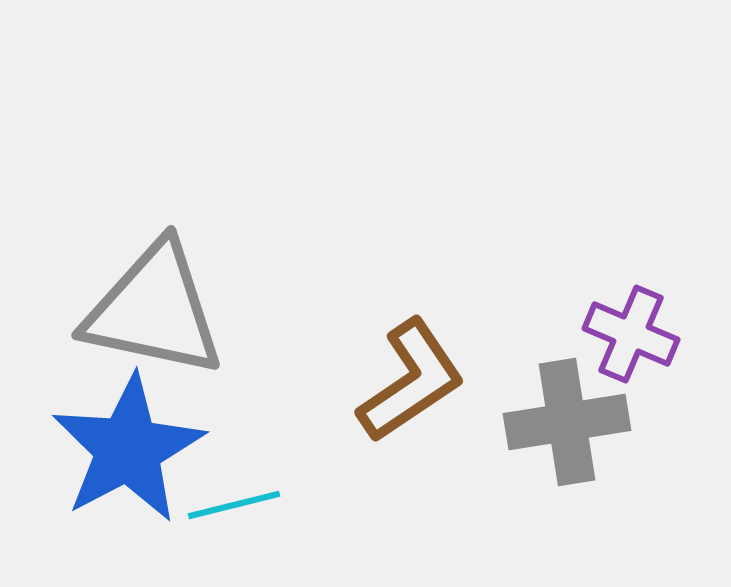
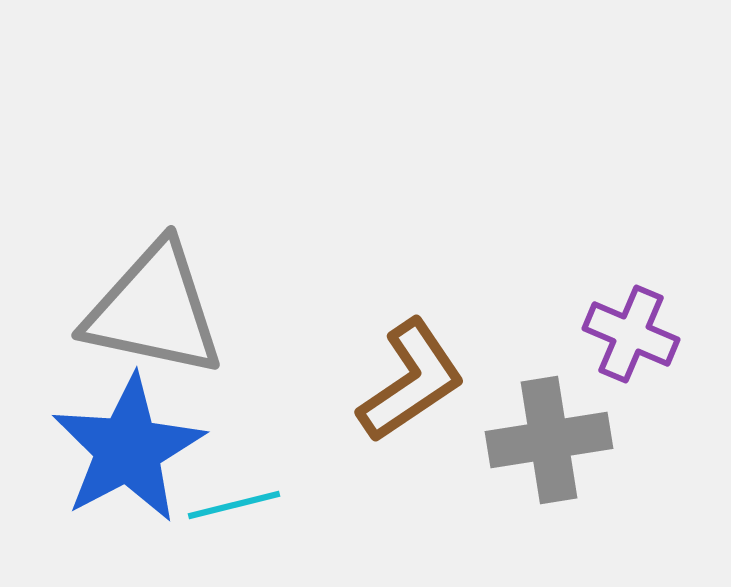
gray cross: moved 18 px left, 18 px down
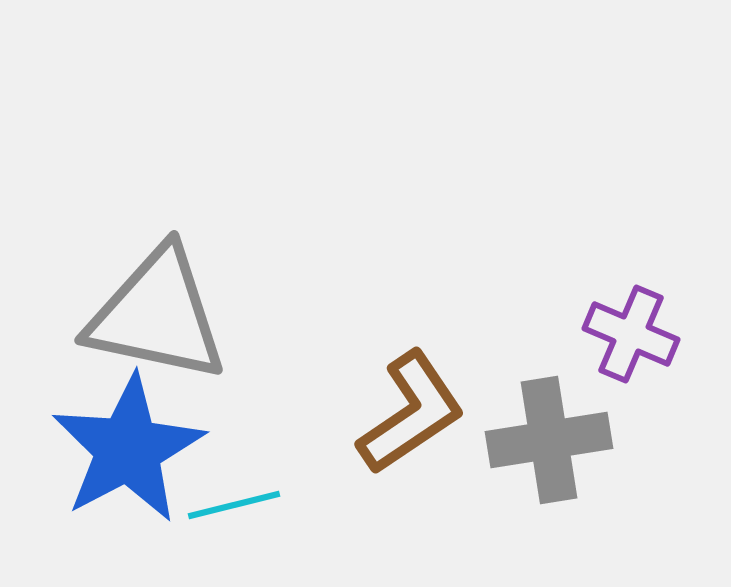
gray triangle: moved 3 px right, 5 px down
brown L-shape: moved 32 px down
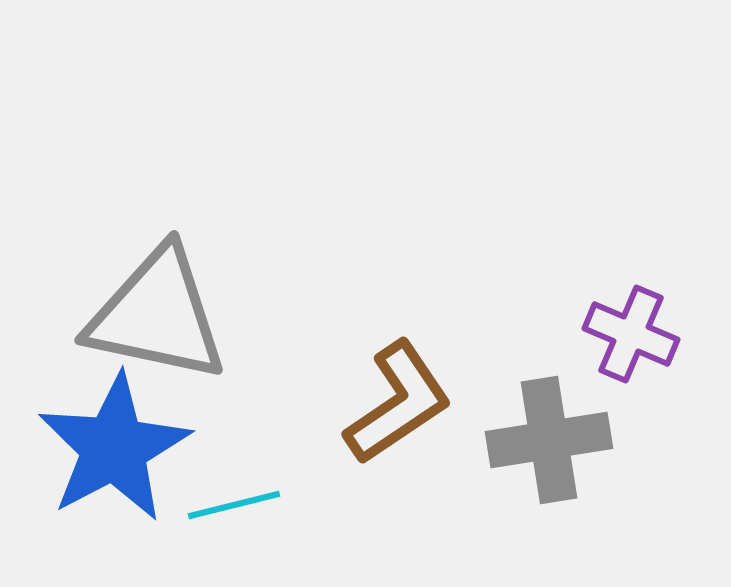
brown L-shape: moved 13 px left, 10 px up
blue star: moved 14 px left, 1 px up
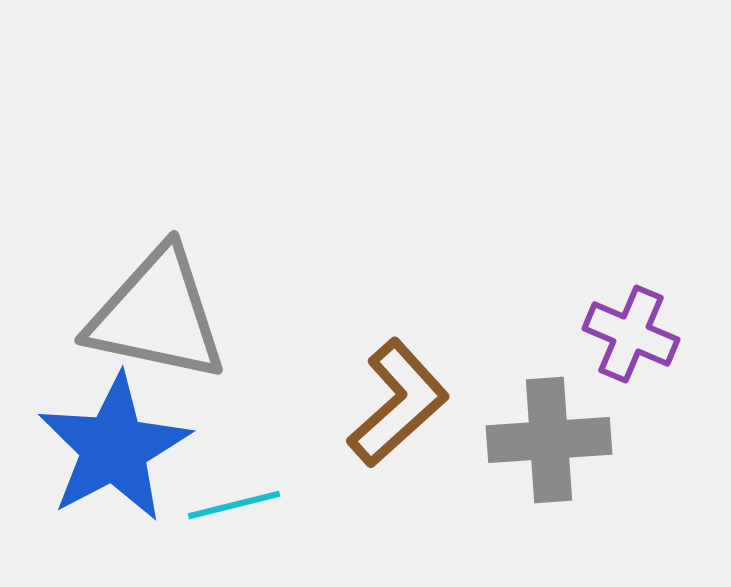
brown L-shape: rotated 8 degrees counterclockwise
gray cross: rotated 5 degrees clockwise
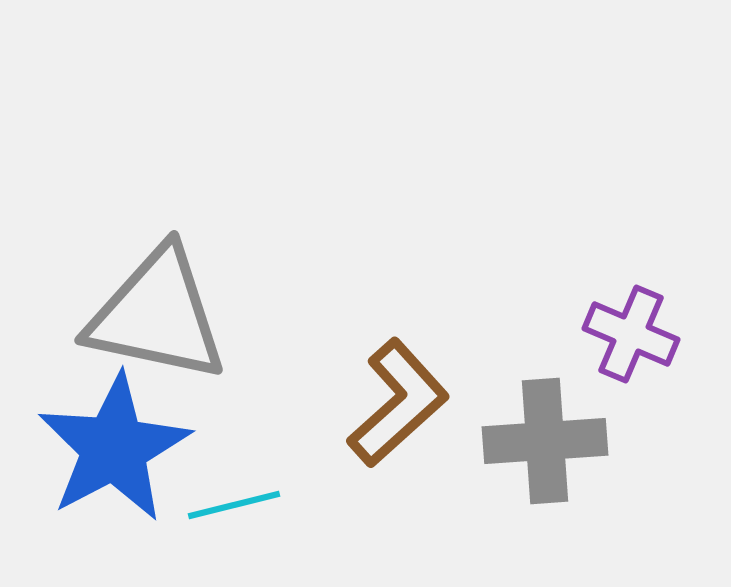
gray cross: moved 4 px left, 1 px down
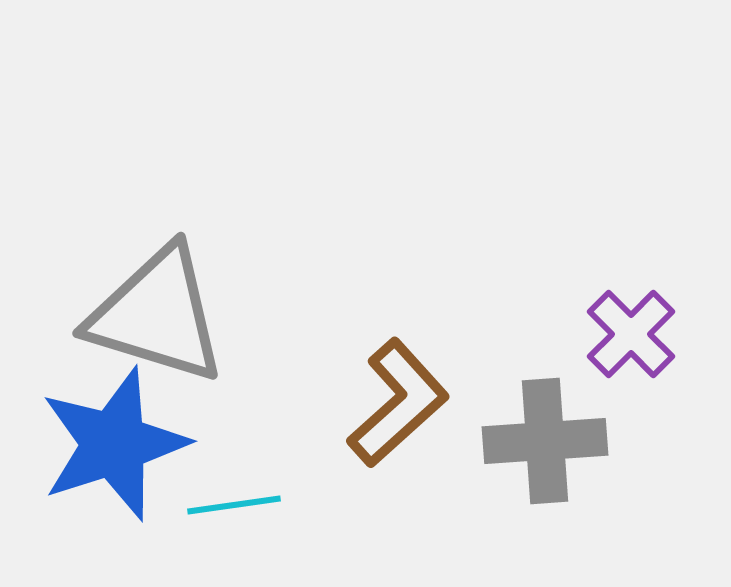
gray triangle: rotated 5 degrees clockwise
purple cross: rotated 22 degrees clockwise
blue star: moved 4 px up; rotated 10 degrees clockwise
cyan line: rotated 6 degrees clockwise
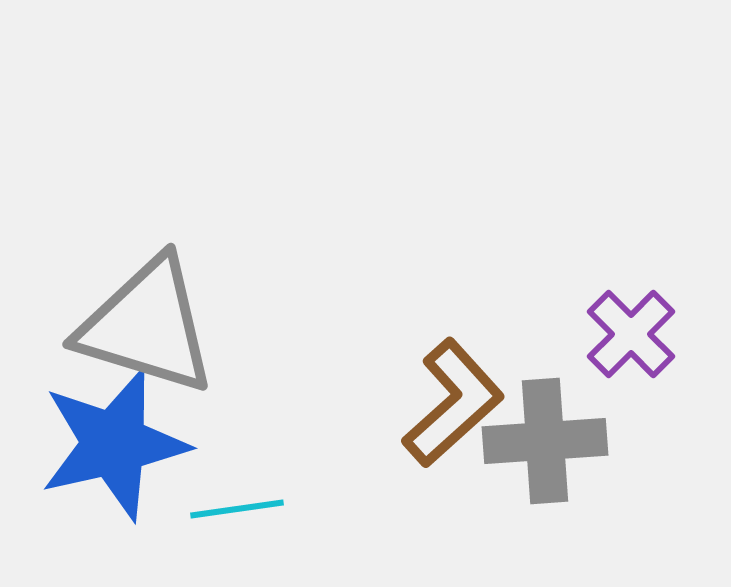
gray triangle: moved 10 px left, 11 px down
brown L-shape: moved 55 px right
blue star: rotated 5 degrees clockwise
cyan line: moved 3 px right, 4 px down
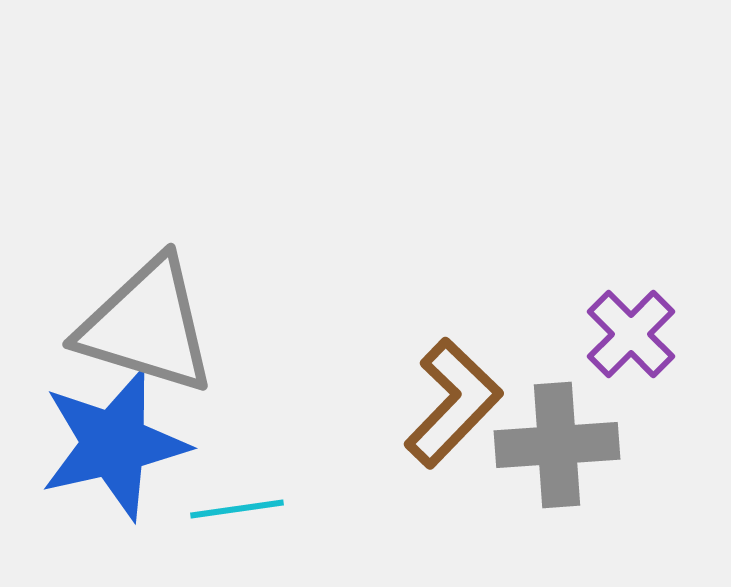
brown L-shape: rotated 4 degrees counterclockwise
gray cross: moved 12 px right, 4 px down
